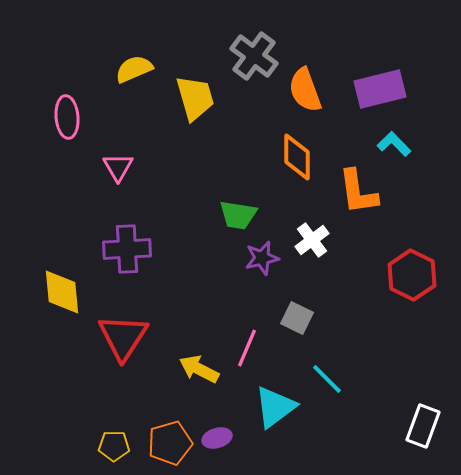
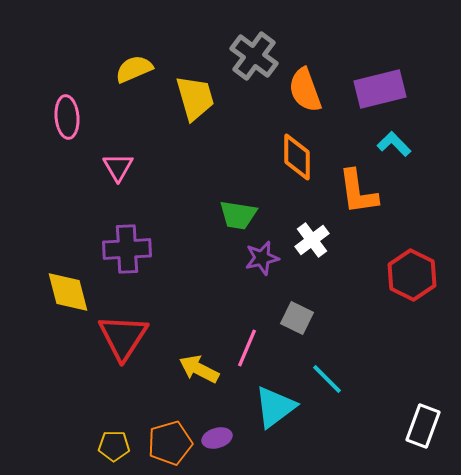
yellow diamond: moved 6 px right; rotated 9 degrees counterclockwise
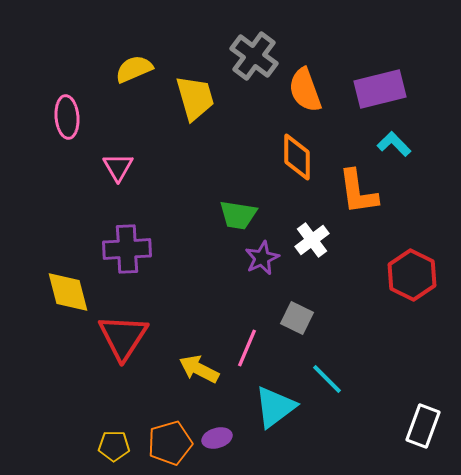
purple star: rotated 12 degrees counterclockwise
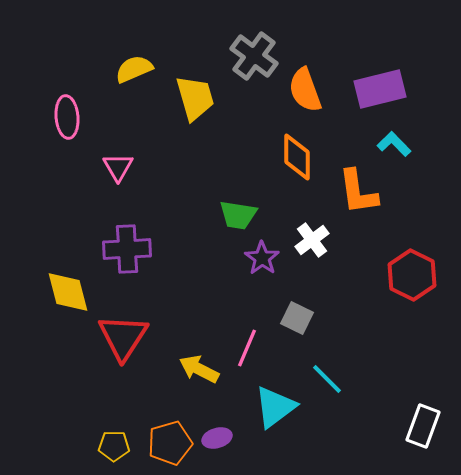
purple star: rotated 12 degrees counterclockwise
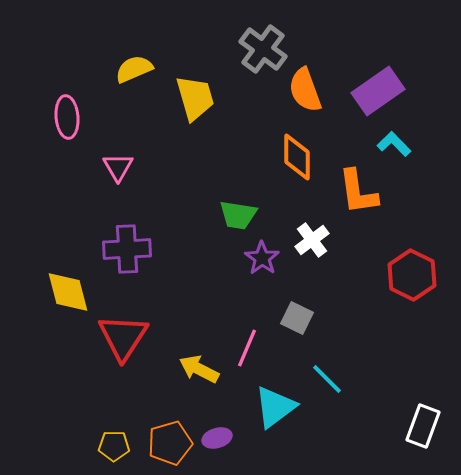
gray cross: moved 9 px right, 7 px up
purple rectangle: moved 2 px left, 2 px down; rotated 21 degrees counterclockwise
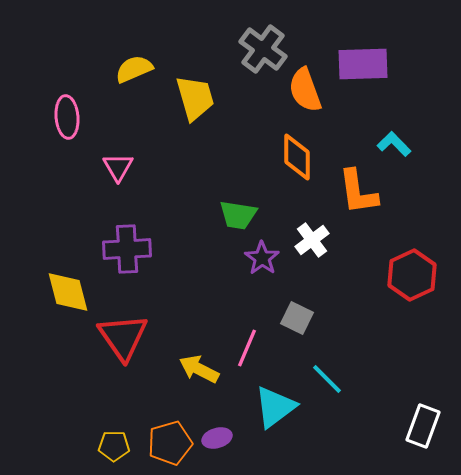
purple rectangle: moved 15 px left, 27 px up; rotated 33 degrees clockwise
red hexagon: rotated 9 degrees clockwise
red triangle: rotated 8 degrees counterclockwise
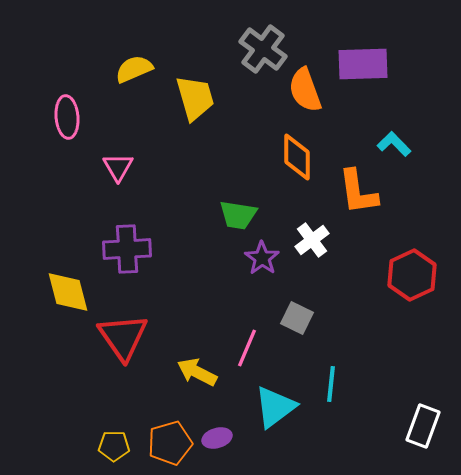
yellow arrow: moved 2 px left, 3 px down
cyan line: moved 4 px right, 5 px down; rotated 51 degrees clockwise
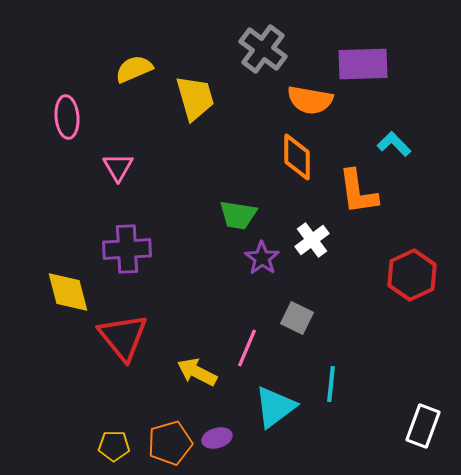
orange semicircle: moved 5 px right, 10 px down; rotated 60 degrees counterclockwise
red triangle: rotated 4 degrees counterclockwise
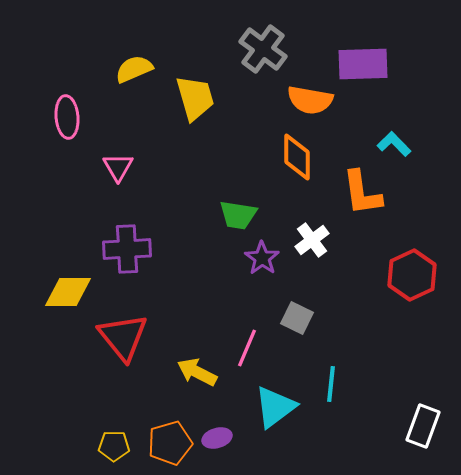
orange L-shape: moved 4 px right, 1 px down
yellow diamond: rotated 75 degrees counterclockwise
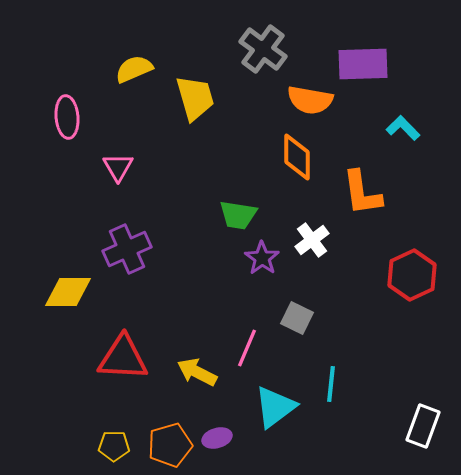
cyan L-shape: moved 9 px right, 16 px up
purple cross: rotated 21 degrees counterclockwise
red triangle: moved 21 px down; rotated 48 degrees counterclockwise
orange pentagon: moved 2 px down
